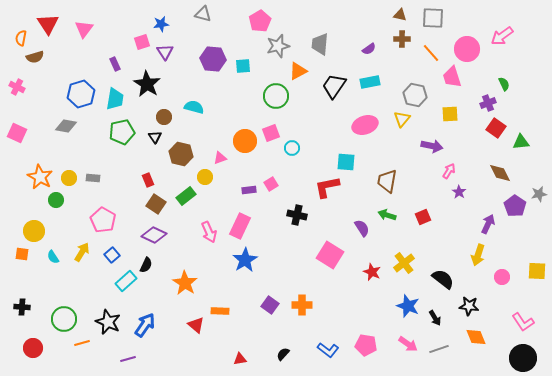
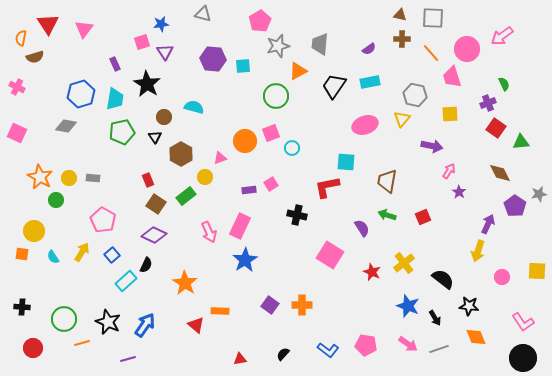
brown hexagon at (181, 154): rotated 15 degrees clockwise
yellow arrow at (478, 255): moved 4 px up
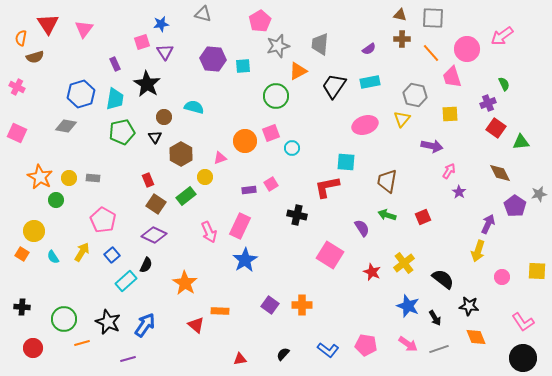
orange square at (22, 254): rotated 24 degrees clockwise
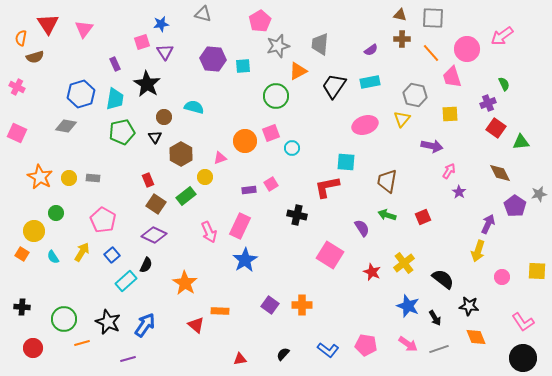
purple semicircle at (369, 49): moved 2 px right, 1 px down
green circle at (56, 200): moved 13 px down
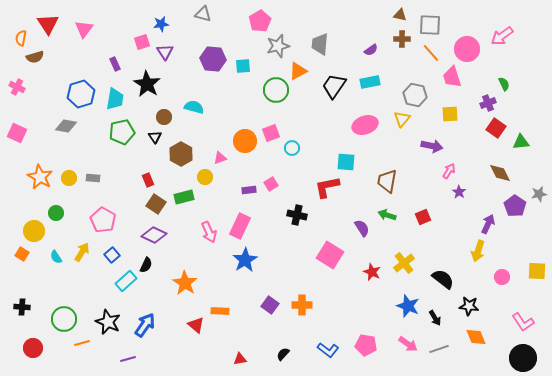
gray square at (433, 18): moved 3 px left, 7 px down
green circle at (276, 96): moved 6 px up
green rectangle at (186, 196): moved 2 px left, 1 px down; rotated 24 degrees clockwise
cyan semicircle at (53, 257): moved 3 px right
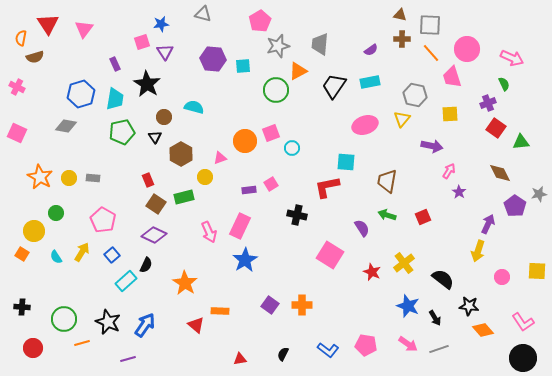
pink arrow at (502, 36): moved 10 px right, 22 px down; rotated 120 degrees counterclockwise
orange diamond at (476, 337): moved 7 px right, 7 px up; rotated 20 degrees counterclockwise
black semicircle at (283, 354): rotated 16 degrees counterclockwise
